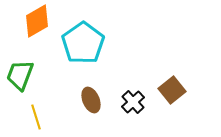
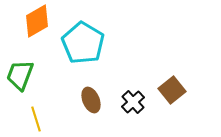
cyan pentagon: rotated 6 degrees counterclockwise
yellow line: moved 2 px down
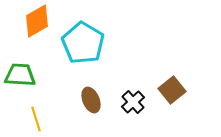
green trapezoid: rotated 72 degrees clockwise
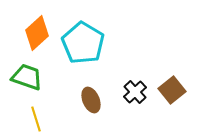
orange diamond: moved 12 px down; rotated 12 degrees counterclockwise
green trapezoid: moved 7 px right, 2 px down; rotated 16 degrees clockwise
black cross: moved 2 px right, 10 px up
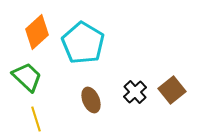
orange diamond: moved 1 px up
green trapezoid: rotated 24 degrees clockwise
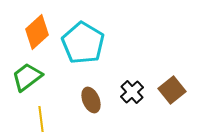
green trapezoid: rotated 80 degrees counterclockwise
black cross: moved 3 px left
yellow line: moved 5 px right; rotated 10 degrees clockwise
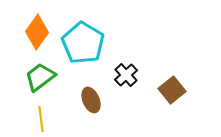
orange diamond: rotated 12 degrees counterclockwise
green trapezoid: moved 13 px right
black cross: moved 6 px left, 17 px up
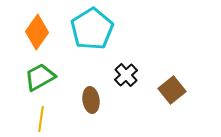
cyan pentagon: moved 9 px right, 14 px up; rotated 9 degrees clockwise
green trapezoid: rotated 8 degrees clockwise
brown ellipse: rotated 15 degrees clockwise
yellow line: rotated 15 degrees clockwise
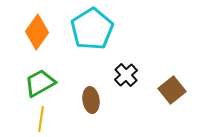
green trapezoid: moved 6 px down
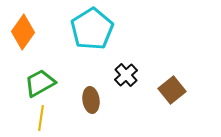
orange diamond: moved 14 px left
yellow line: moved 1 px up
